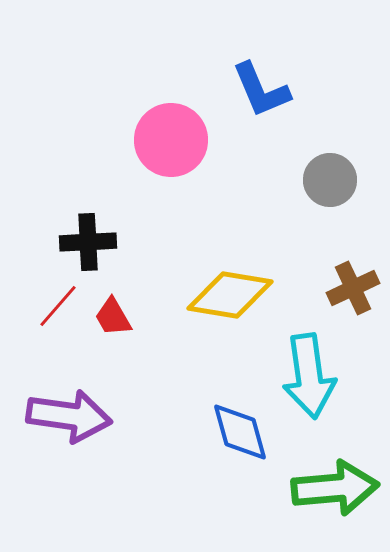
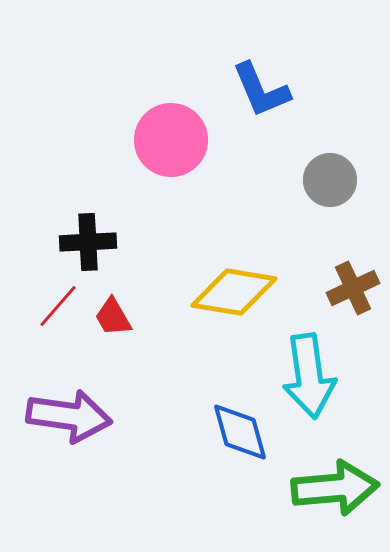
yellow diamond: moved 4 px right, 3 px up
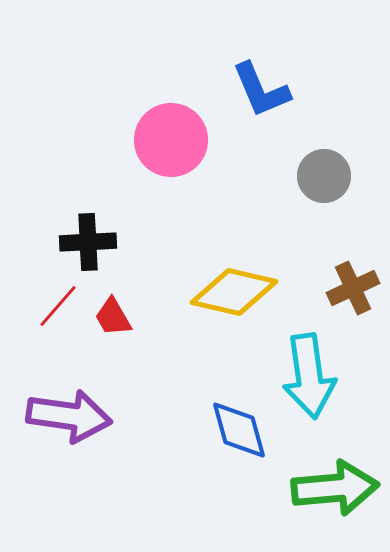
gray circle: moved 6 px left, 4 px up
yellow diamond: rotated 4 degrees clockwise
blue diamond: moved 1 px left, 2 px up
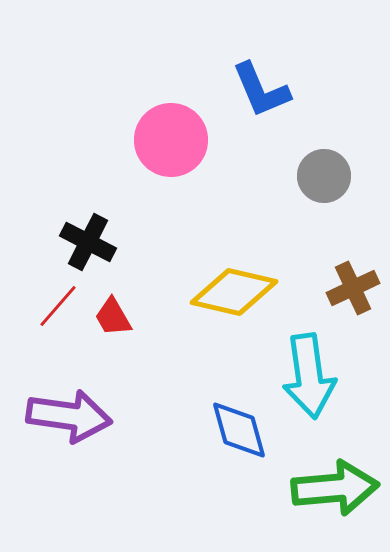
black cross: rotated 30 degrees clockwise
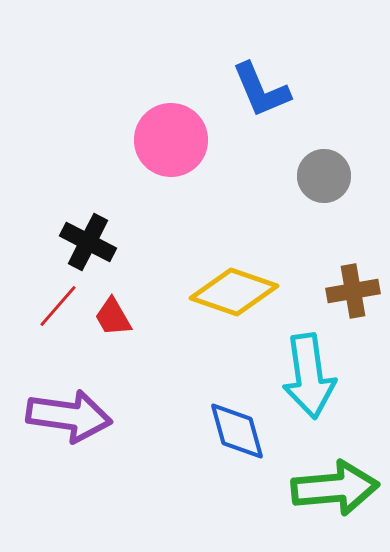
brown cross: moved 3 px down; rotated 15 degrees clockwise
yellow diamond: rotated 6 degrees clockwise
blue diamond: moved 2 px left, 1 px down
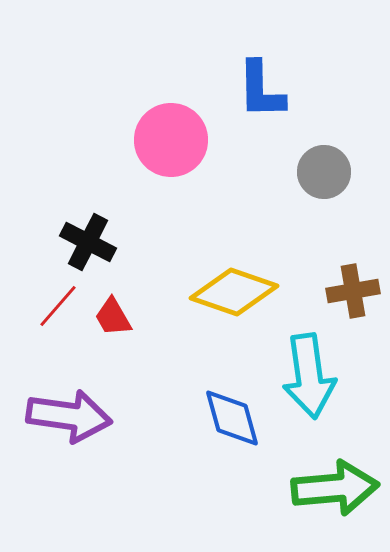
blue L-shape: rotated 22 degrees clockwise
gray circle: moved 4 px up
blue diamond: moved 5 px left, 13 px up
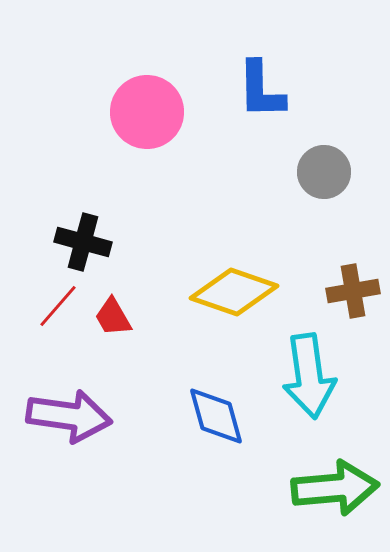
pink circle: moved 24 px left, 28 px up
black cross: moved 5 px left; rotated 12 degrees counterclockwise
blue diamond: moved 16 px left, 2 px up
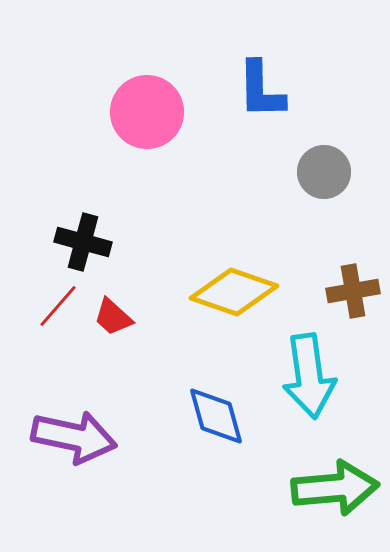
red trapezoid: rotated 18 degrees counterclockwise
purple arrow: moved 5 px right, 21 px down; rotated 4 degrees clockwise
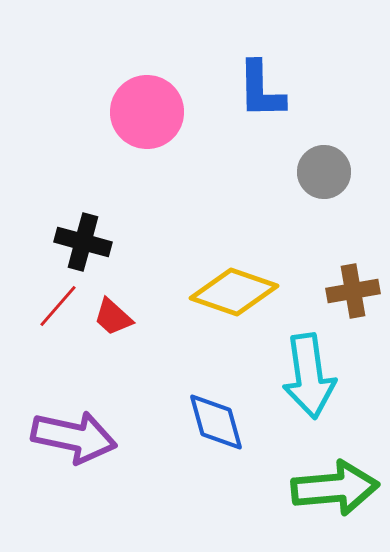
blue diamond: moved 6 px down
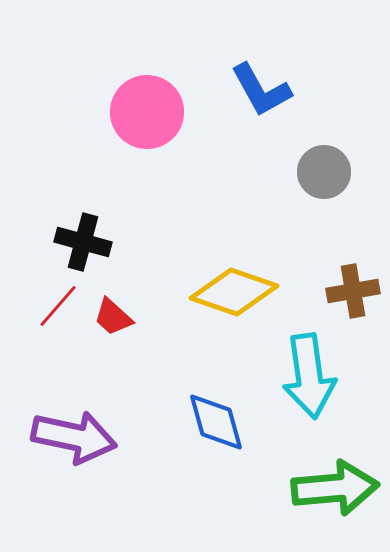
blue L-shape: rotated 28 degrees counterclockwise
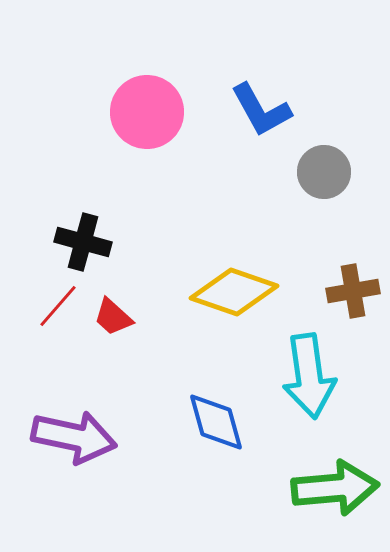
blue L-shape: moved 20 px down
